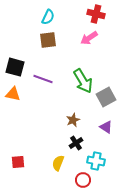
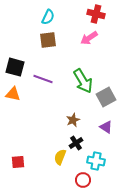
yellow semicircle: moved 2 px right, 6 px up
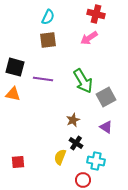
purple line: rotated 12 degrees counterclockwise
black cross: rotated 24 degrees counterclockwise
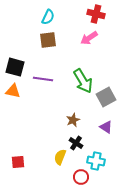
orange triangle: moved 3 px up
red circle: moved 2 px left, 3 px up
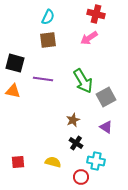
black square: moved 4 px up
yellow semicircle: moved 7 px left, 5 px down; rotated 84 degrees clockwise
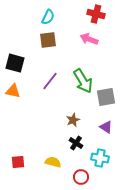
pink arrow: moved 1 px down; rotated 54 degrees clockwise
purple line: moved 7 px right, 2 px down; rotated 60 degrees counterclockwise
gray square: rotated 18 degrees clockwise
cyan cross: moved 4 px right, 3 px up
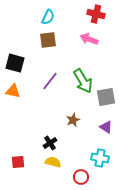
black cross: moved 26 px left; rotated 24 degrees clockwise
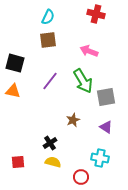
pink arrow: moved 12 px down
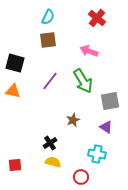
red cross: moved 1 px right, 4 px down; rotated 24 degrees clockwise
gray square: moved 4 px right, 4 px down
cyan cross: moved 3 px left, 4 px up
red square: moved 3 px left, 3 px down
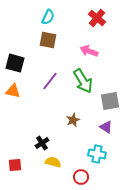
brown square: rotated 18 degrees clockwise
black cross: moved 8 px left
